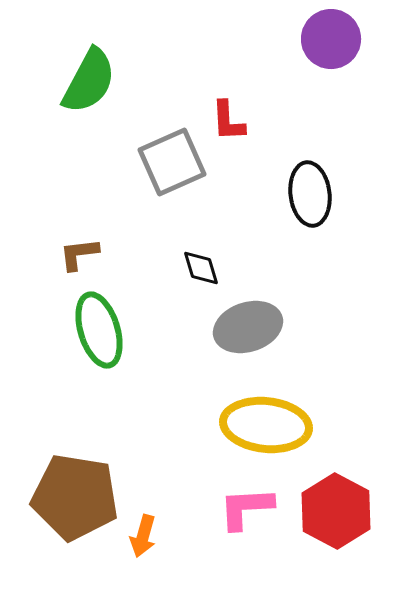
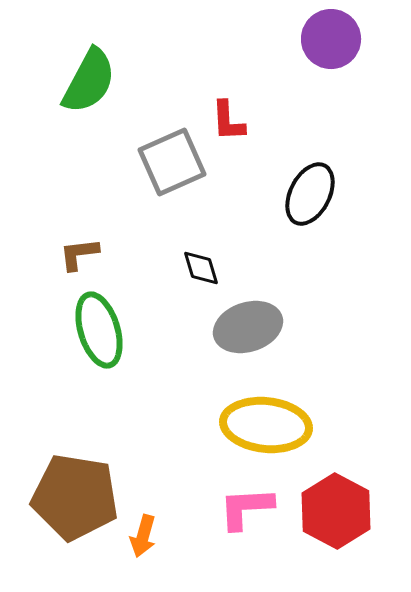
black ellipse: rotated 34 degrees clockwise
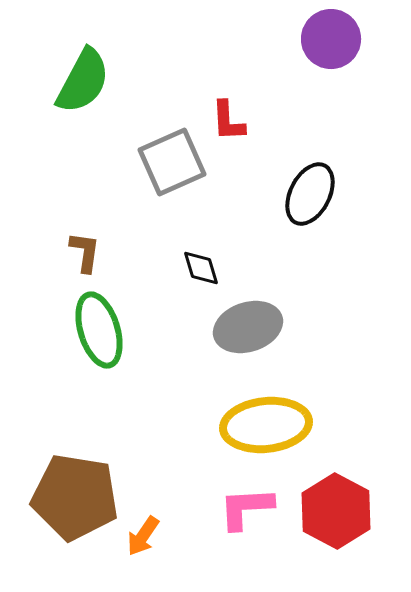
green semicircle: moved 6 px left
brown L-shape: moved 6 px right, 2 px up; rotated 105 degrees clockwise
yellow ellipse: rotated 12 degrees counterclockwise
orange arrow: rotated 18 degrees clockwise
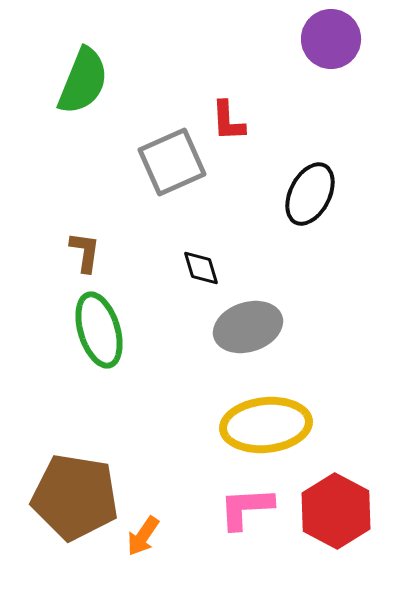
green semicircle: rotated 6 degrees counterclockwise
